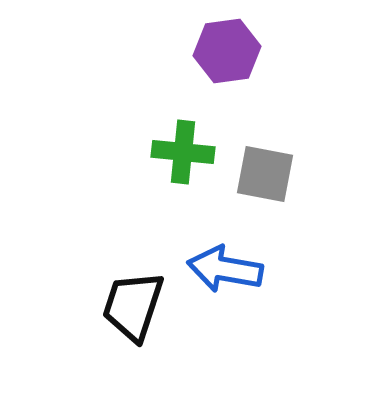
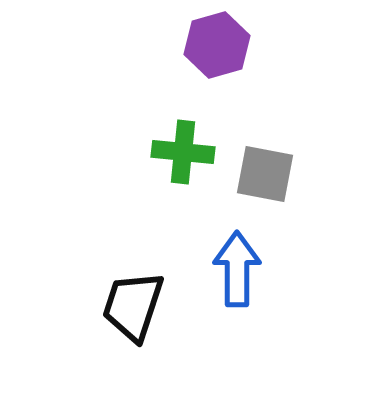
purple hexagon: moved 10 px left, 6 px up; rotated 8 degrees counterclockwise
blue arrow: moved 12 px right; rotated 80 degrees clockwise
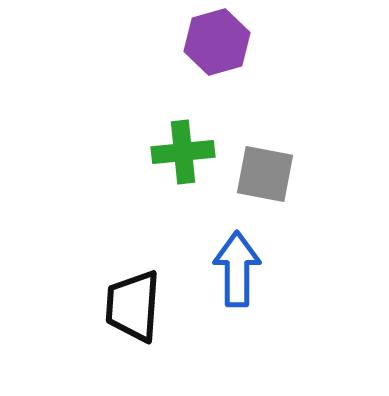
purple hexagon: moved 3 px up
green cross: rotated 12 degrees counterclockwise
black trapezoid: rotated 14 degrees counterclockwise
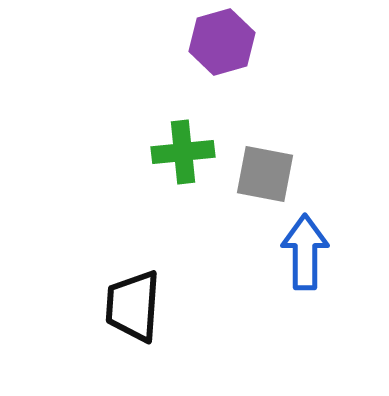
purple hexagon: moved 5 px right
blue arrow: moved 68 px right, 17 px up
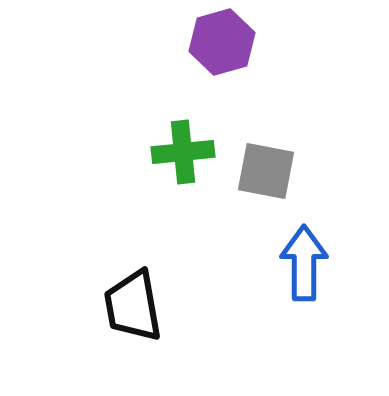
gray square: moved 1 px right, 3 px up
blue arrow: moved 1 px left, 11 px down
black trapezoid: rotated 14 degrees counterclockwise
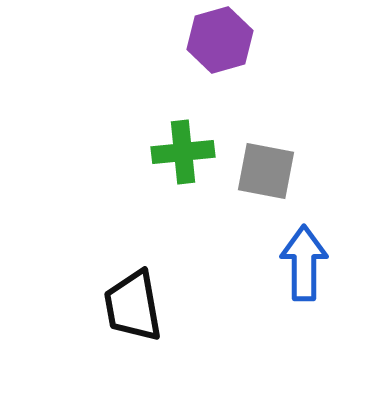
purple hexagon: moved 2 px left, 2 px up
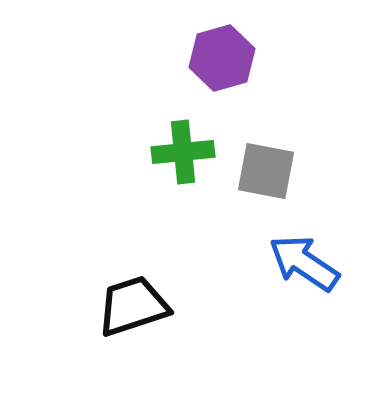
purple hexagon: moved 2 px right, 18 px down
blue arrow: rotated 56 degrees counterclockwise
black trapezoid: rotated 82 degrees clockwise
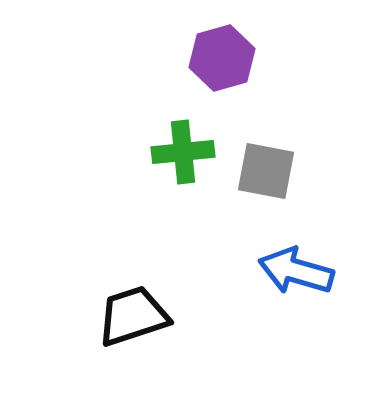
blue arrow: moved 8 px left, 8 px down; rotated 18 degrees counterclockwise
black trapezoid: moved 10 px down
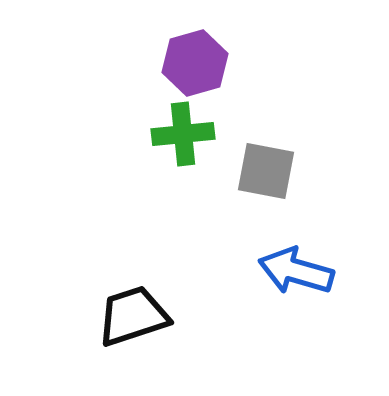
purple hexagon: moved 27 px left, 5 px down
green cross: moved 18 px up
